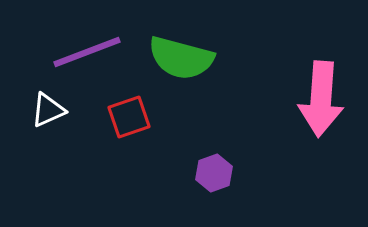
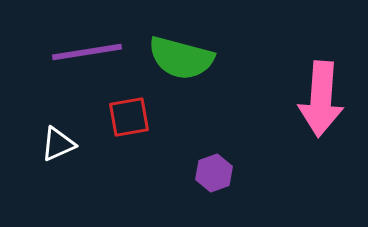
purple line: rotated 12 degrees clockwise
white triangle: moved 10 px right, 34 px down
red square: rotated 9 degrees clockwise
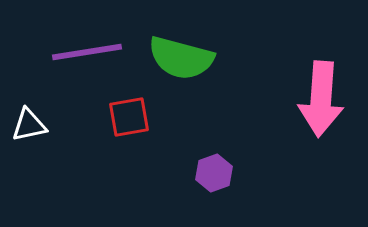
white triangle: moved 29 px left, 19 px up; rotated 12 degrees clockwise
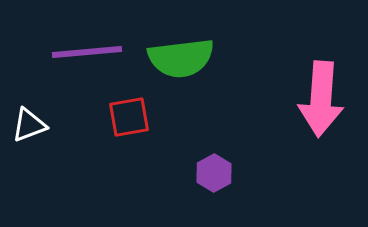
purple line: rotated 4 degrees clockwise
green semicircle: rotated 22 degrees counterclockwise
white triangle: rotated 9 degrees counterclockwise
purple hexagon: rotated 9 degrees counterclockwise
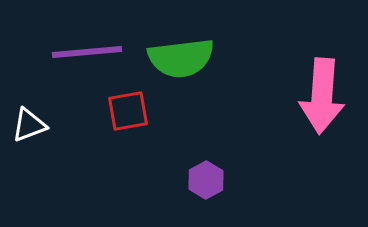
pink arrow: moved 1 px right, 3 px up
red square: moved 1 px left, 6 px up
purple hexagon: moved 8 px left, 7 px down
